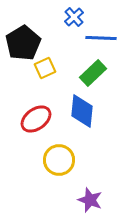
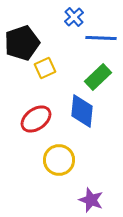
black pentagon: moved 1 px left; rotated 12 degrees clockwise
green rectangle: moved 5 px right, 4 px down
purple star: moved 1 px right
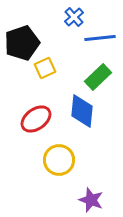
blue line: moved 1 px left; rotated 8 degrees counterclockwise
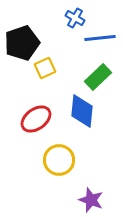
blue cross: moved 1 px right, 1 px down; rotated 18 degrees counterclockwise
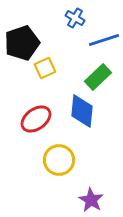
blue line: moved 4 px right, 2 px down; rotated 12 degrees counterclockwise
purple star: rotated 10 degrees clockwise
